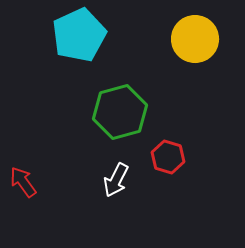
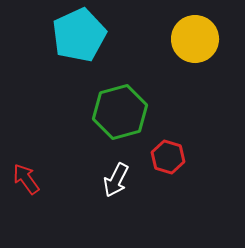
red arrow: moved 3 px right, 3 px up
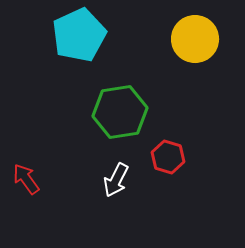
green hexagon: rotated 6 degrees clockwise
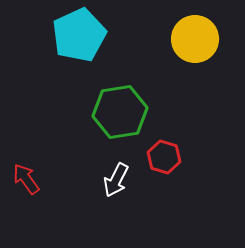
red hexagon: moved 4 px left
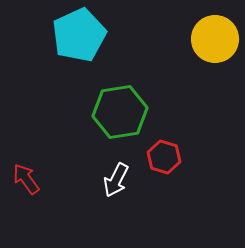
yellow circle: moved 20 px right
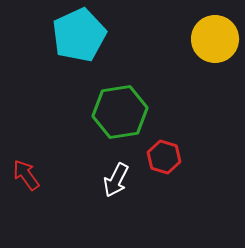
red arrow: moved 4 px up
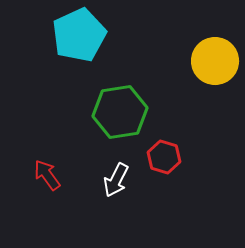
yellow circle: moved 22 px down
red arrow: moved 21 px right
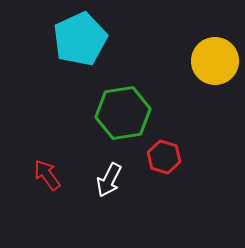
cyan pentagon: moved 1 px right, 4 px down
green hexagon: moved 3 px right, 1 px down
white arrow: moved 7 px left
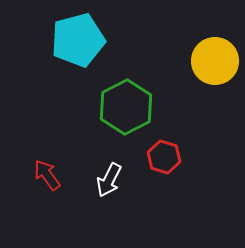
cyan pentagon: moved 2 px left, 1 px down; rotated 10 degrees clockwise
green hexagon: moved 3 px right, 6 px up; rotated 18 degrees counterclockwise
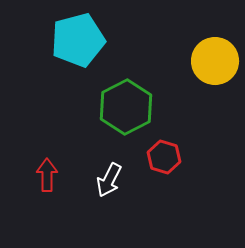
red arrow: rotated 36 degrees clockwise
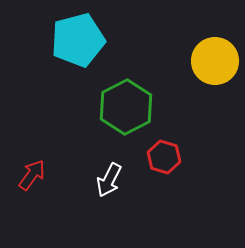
red arrow: moved 15 px left; rotated 36 degrees clockwise
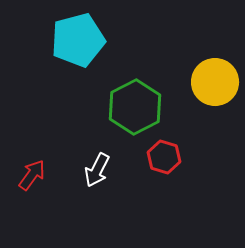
yellow circle: moved 21 px down
green hexagon: moved 9 px right
white arrow: moved 12 px left, 10 px up
